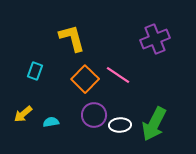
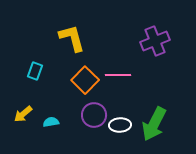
purple cross: moved 2 px down
pink line: rotated 35 degrees counterclockwise
orange square: moved 1 px down
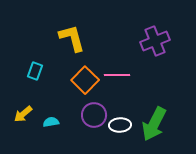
pink line: moved 1 px left
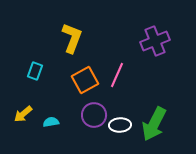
yellow L-shape: rotated 36 degrees clockwise
pink line: rotated 65 degrees counterclockwise
orange square: rotated 16 degrees clockwise
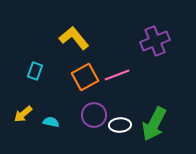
yellow L-shape: moved 2 px right; rotated 60 degrees counterclockwise
pink line: rotated 45 degrees clockwise
orange square: moved 3 px up
cyan semicircle: rotated 21 degrees clockwise
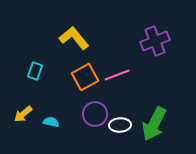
purple circle: moved 1 px right, 1 px up
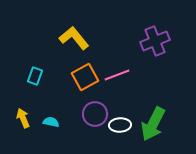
cyan rectangle: moved 5 px down
yellow arrow: moved 4 px down; rotated 108 degrees clockwise
green arrow: moved 1 px left
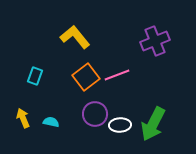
yellow L-shape: moved 1 px right, 1 px up
orange square: moved 1 px right; rotated 8 degrees counterclockwise
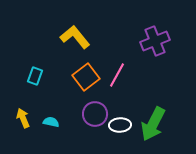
pink line: rotated 40 degrees counterclockwise
